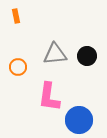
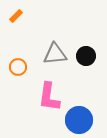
orange rectangle: rotated 56 degrees clockwise
black circle: moved 1 px left
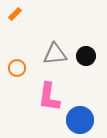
orange rectangle: moved 1 px left, 2 px up
orange circle: moved 1 px left, 1 px down
blue circle: moved 1 px right
